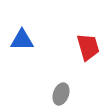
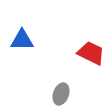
red trapezoid: moved 3 px right, 6 px down; rotated 48 degrees counterclockwise
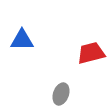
red trapezoid: rotated 40 degrees counterclockwise
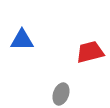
red trapezoid: moved 1 px left, 1 px up
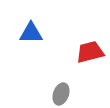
blue triangle: moved 9 px right, 7 px up
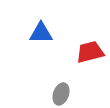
blue triangle: moved 10 px right
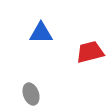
gray ellipse: moved 30 px left; rotated 40 degrees counterclockwise
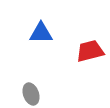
red trapezoid: moved 1 px up
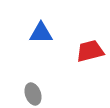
gray ellipse: moved 2 px right
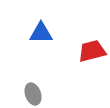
red trapezoid: moved 2 px right
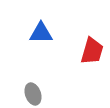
red trapezoid: rotated 120 degrees clockwise
